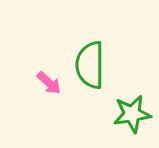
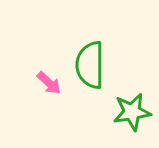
green star: moved 2 px up
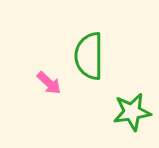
green semicircle: moved 1 px left, 9 px up
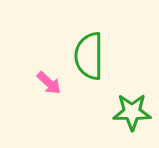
green star: rotated 9 degrees clockwise
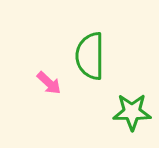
green semicircle: moved 1 px right
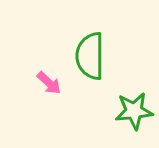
green star: moved 2 px right, 1 px up; rotated 6 degrees counterclockwise
